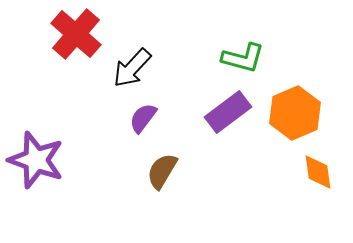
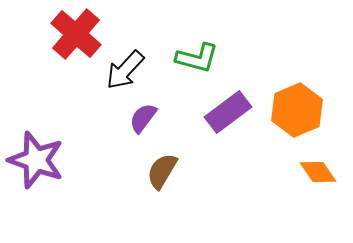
green L-shape: moved 46 px left
black arrow: moved 7 px left, 2 px down
orange hexagon: moved 2 px right, 3 px up
orange diamond: rotated 27 degrees counterclockwise
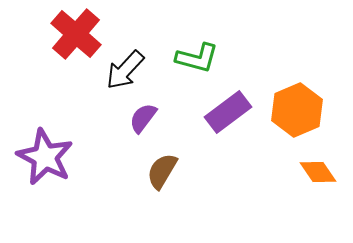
purple star: moved 9 px right, 3 px up; rotated 8 degrees clockwise
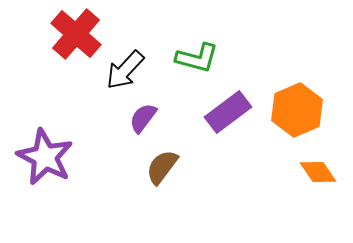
brown semicircle: moved 4 px up; rotated 6 degrees clockwise
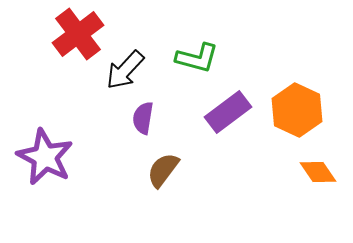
red cross: moved 2 px right; rotated 12 degrees clockwise
orange hexagon: rotated 12 degrees counterclockwise
purple semicircle: rotated 28 degrees counterclockwise
brown semicircle: moved 1 px right, 3 px down
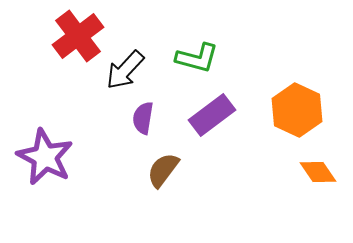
red cross: moved 2 px down
purple rectangle: moved 16 px left, 3 px down
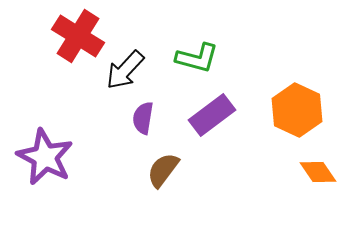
red cross: rotated 21 degrees counterclockwise
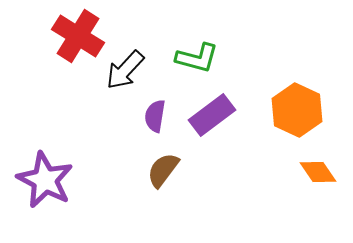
purple semicircle: moved 12 px right, 2 px up
purple star: moved 23 px down
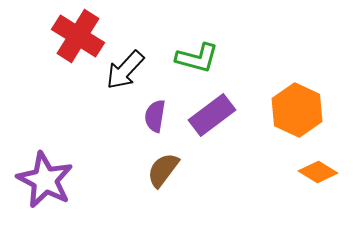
orange diamond: rotated 24 degrees counterclockwise
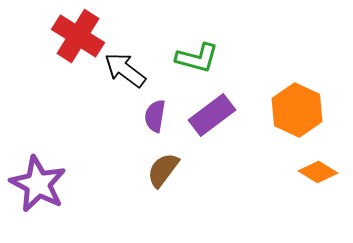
black arrow: rotated 84 degrees clockwise
purple star: moved 7 px left, 4 px down
